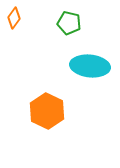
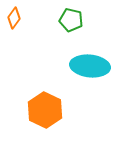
green pentagon: moved 2 px right, 3 px up
orange hexagon: moved 2 px left, 1 px up
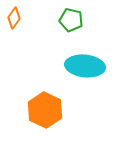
cyan ellipse: moved 5 px left
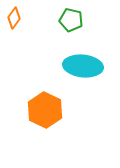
cyan ellipse: moved 2 px left
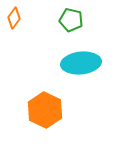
cyan ellipse: moved 2 px left, 3 px up; rotated 12 degrees counterclockwise
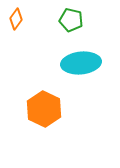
orange diamond: moved 2 px right, 1 px down
orange hexagon: moved 1 px left, 1 px up
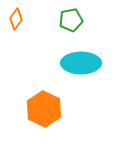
green pentagon: rotated 25 degrees counterclockwise
cyan ellipse: rotated 6 degrees clockwise
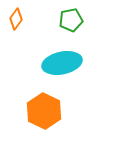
cyan ellipse: moved 19 px left; rotated 12 degrees counterclockwise
orange hexagon: moved 2 px down
